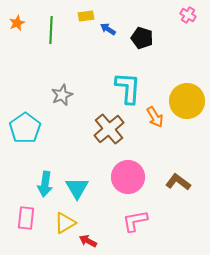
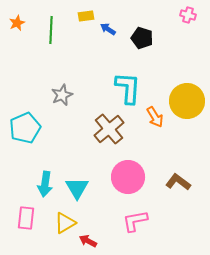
pink cross: rotated 14 degrees counterclockwise
cyan pentagon: rotated 12 degrees clockwise
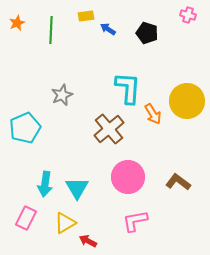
black pentagon: moved 5 px right, 5 px up
orange arrow: moved 2 px left, 3 px up
pink rectangle: rotated 20 degrees clockwise
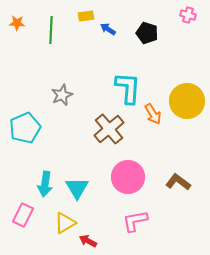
orange star: rotated 28 degrees clockwise
pink rectangle: moved 3 px left, 3 px up
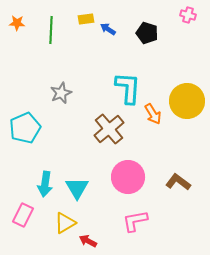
yellow rectangle: moved 3 px down
gray star: moved 1 px left, 2 px up
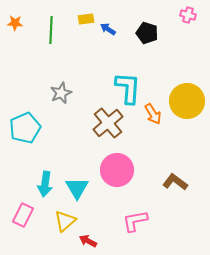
orange star: moved 2 px left
brown cross: moved 1 px left, 6 px up
pink circle: moved 11 px left, 7 px up
brown L-shape: moved 3 px left
yellow triangle: moved 2 px up; rotated 10 degrees counterclockwise
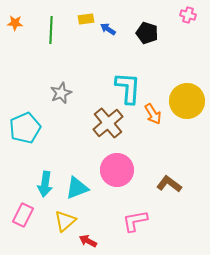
brown L-shape: moved 6 px left, 2 px down
cyan triangle: rotated 40 degrees clockwise
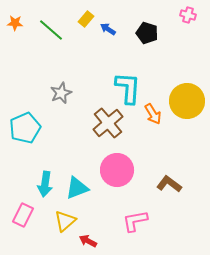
yellow rectangle: rotated 42 degrees counterclockwise
green line: rotated 52 degrees counterclockwise
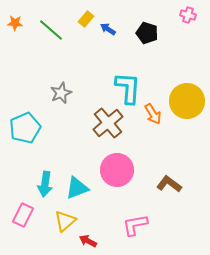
pink L-shape: moved 4 px down
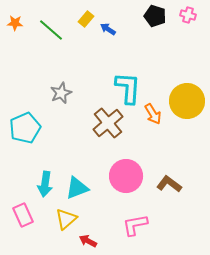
black pentagon: moved 8 px right, 17 px up
pink circle: moved 9 px right, 6 px down
pink rectangle: rotated 50 degrees counterclockwise
yellow triangle: moved 1 px right, 2 px up
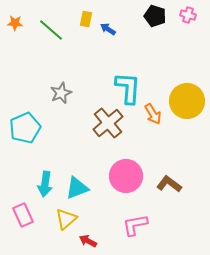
yellow rectangle: rotated 28 degrees counterclockwise
